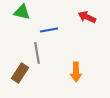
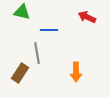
blue line: rotated 12 degrees clockwise
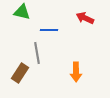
red arrow: moved 2 px left, 1 px down
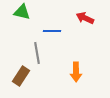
blue line: moved 3 px right, 1 px down
brown rectangle: moved 1 px right, 3 px down
